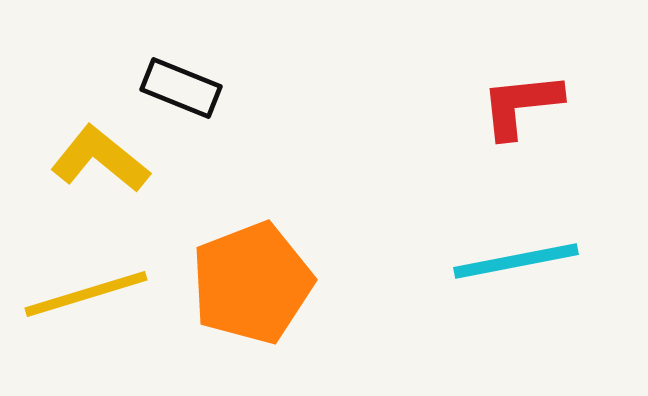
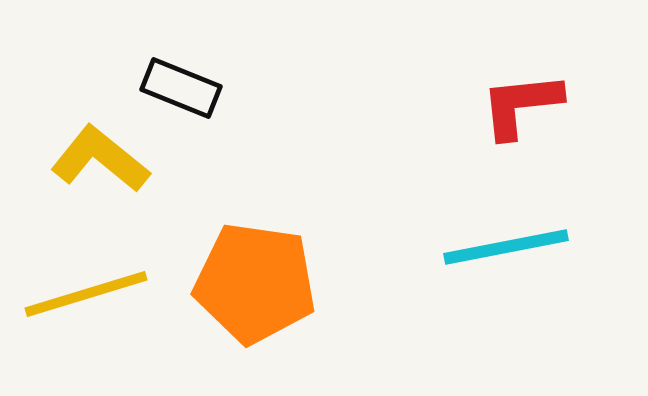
cyan line: moved 10 px left, 14 px up
orange pentagon: moved 3 px right; rotated 29 degrees clockwise
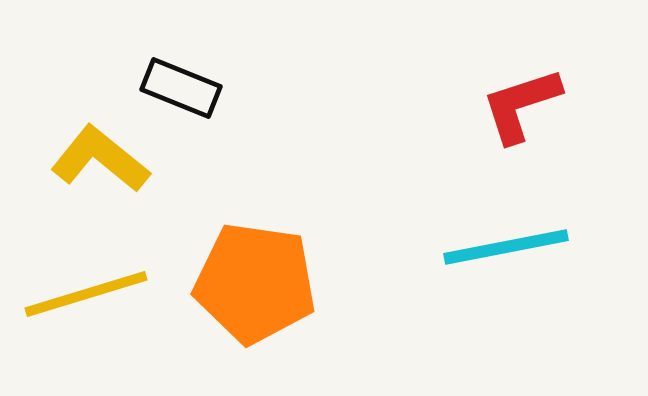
red L-shape: rotated 12 degrees counterclockwise
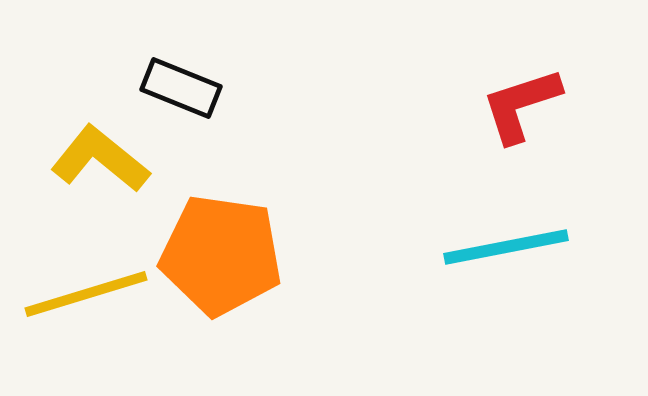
orange pentagon: moved 34 px left, 28 px up
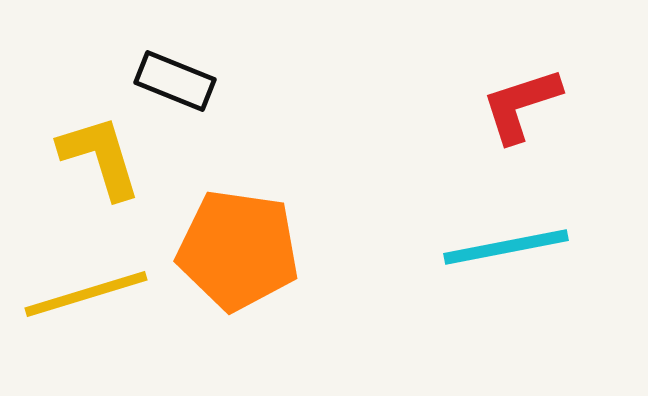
black rectangle: moved 6 px left, 7 px up
yellow L-shape: moved 2 px up; rotated 34 degrees clockwise
orange pentagon: moved 17 px right, 5 px up
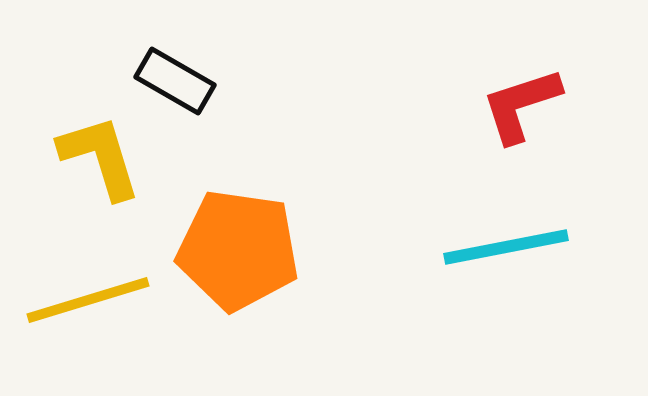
black rectangle: rotated 8 degrees clockwise
yellow line: moved 2 px right, 6 px down
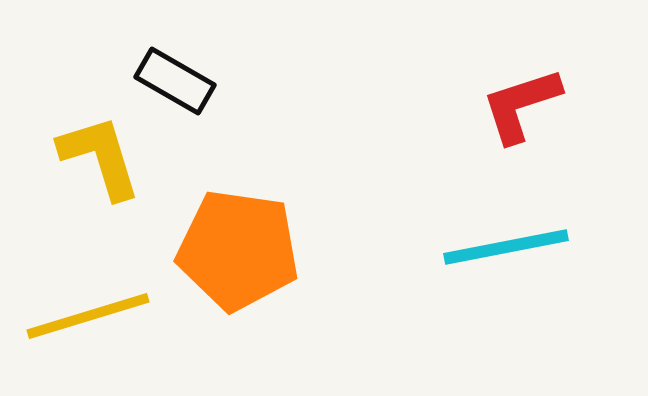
yellow line: moved 16 px down
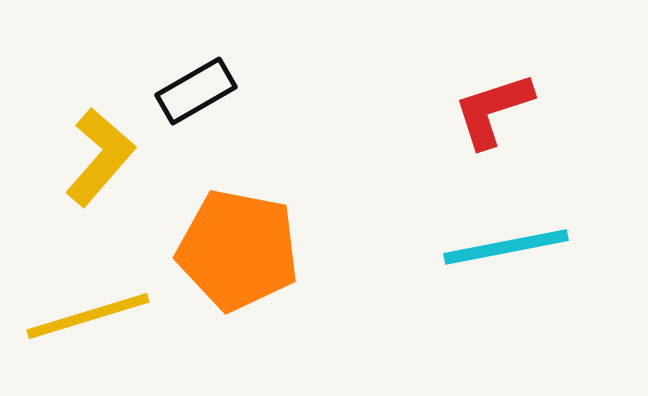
black rectangle: moved 21 px right, 10 px down; rotated 60 degrees counterclockwise
red L-shape: moved 28 px left, 5 px down
yellow L-shape: rotated 58 degrees clockwise
orange pentagon: rotated 3 degrees clockwise
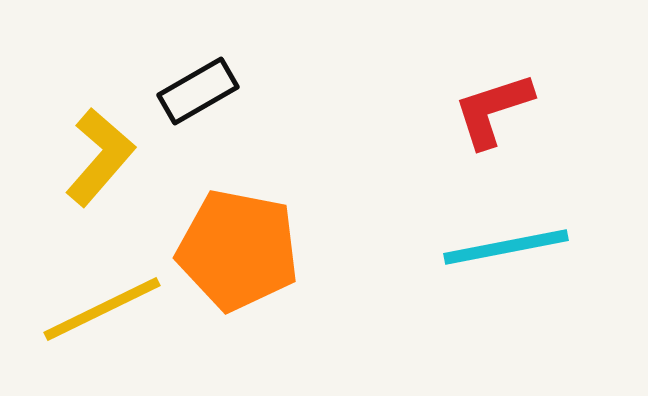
black rectangle: moved 2 px right
yellow line: moved 14 px right, 7 px up; rotated 9 degrees counterclockwise
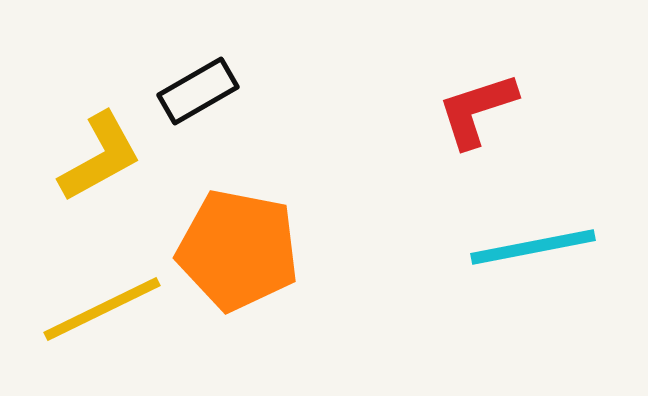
red L-shape: moved 16 px left
yellow L-shape: rotated 20 degrees clockwise
cyan line: moved 27 px right
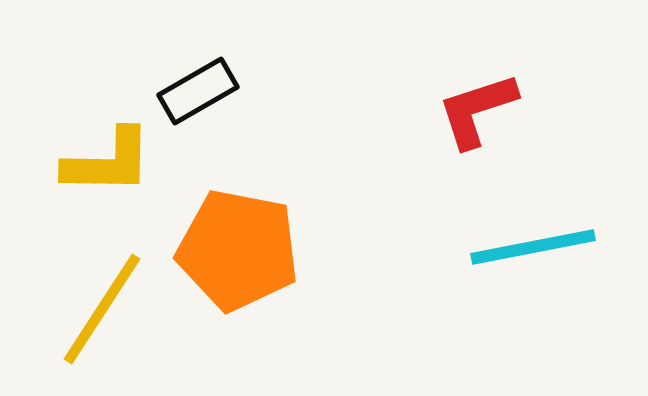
yellow L-shape: moved 8 px right, 5 px down; rotated 30 degrees clockwise
yellow line: rotated 31 degrees counterclockwise
